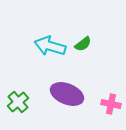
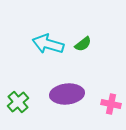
cyan arrow: moved 2 px left, 2 px up
purple ellipse: rotated 28 degrees counterclockwise
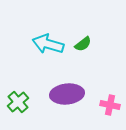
pink cross: moved 1 px left, 1 px down
